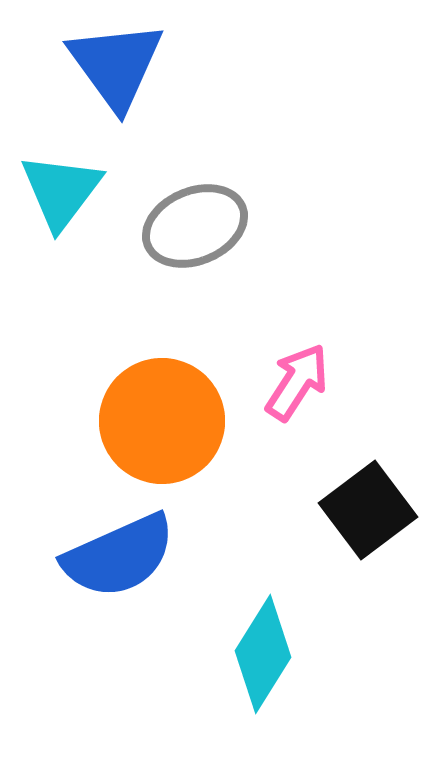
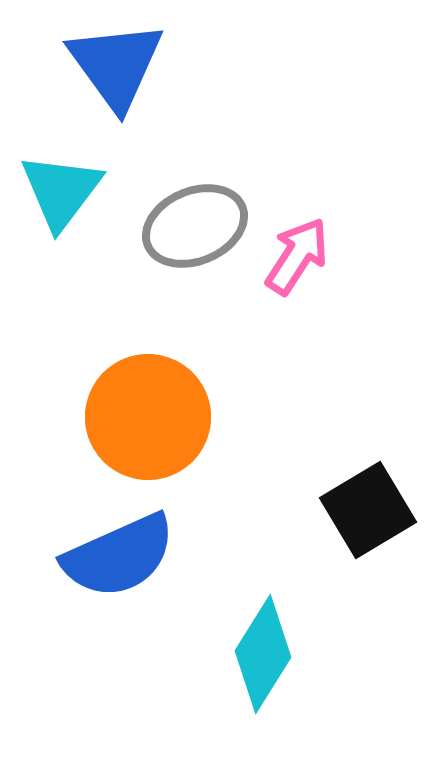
pink arrow: moved 126 px up
orange circle: moved 14 px left, 4 px up
black square: rotated 6 degrees clockwise
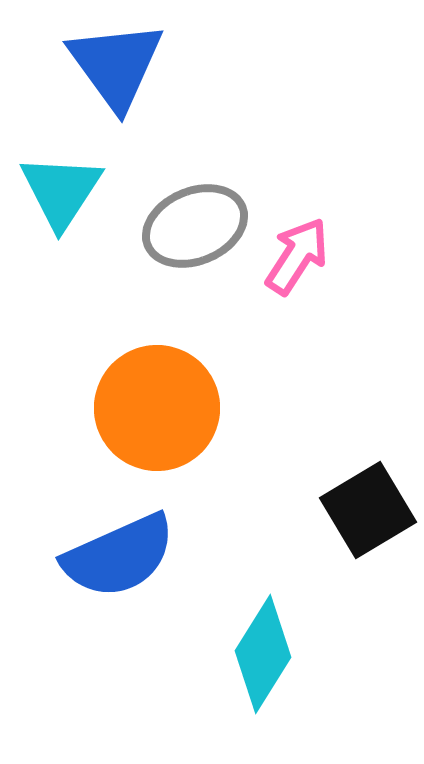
cyan triangle: rotated 4 degrees counterclockwise
orange circle: moved 9 px right, 9 px up
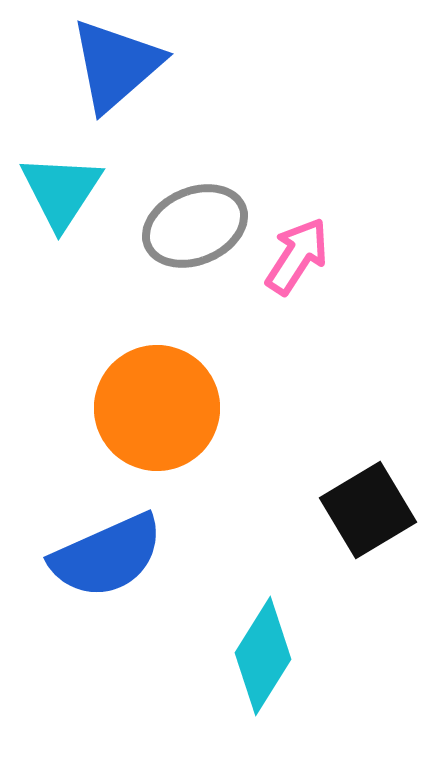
blue triangle: rotated 25 degrees clockwise
blue semicircle: moved 12 px left
cyan diamond: moved 2 px down
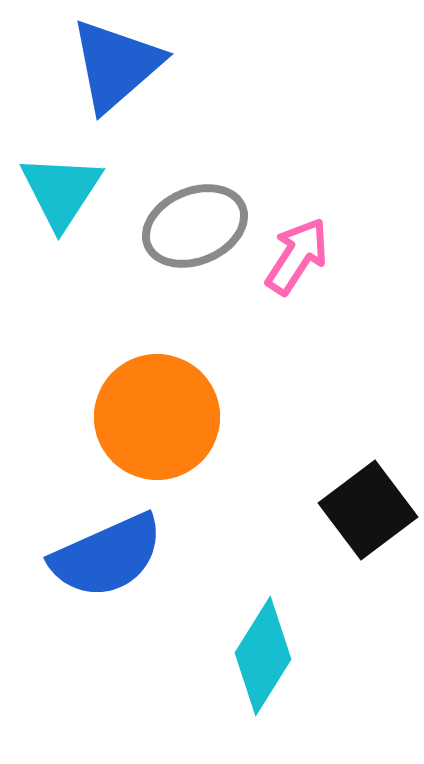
orange circle: moved 9 px down
black square: rotated 6 degrees counterclockwise
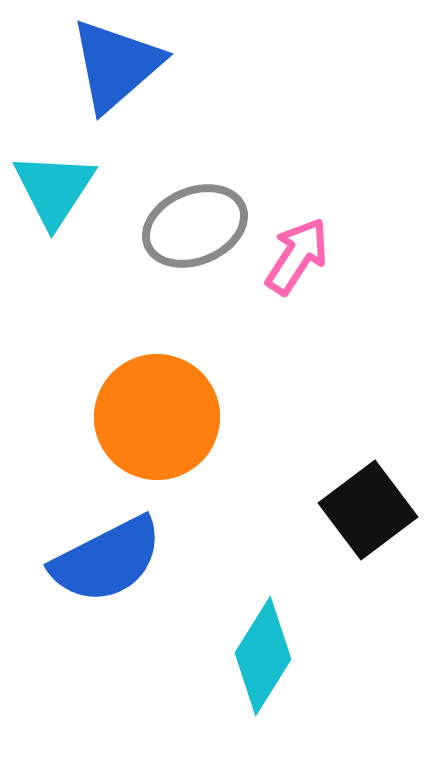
cyan triangle: moved 7 px left, 2 px up
blue semicircle: moved 4 px down; rotated 3 degrees counterclockwise
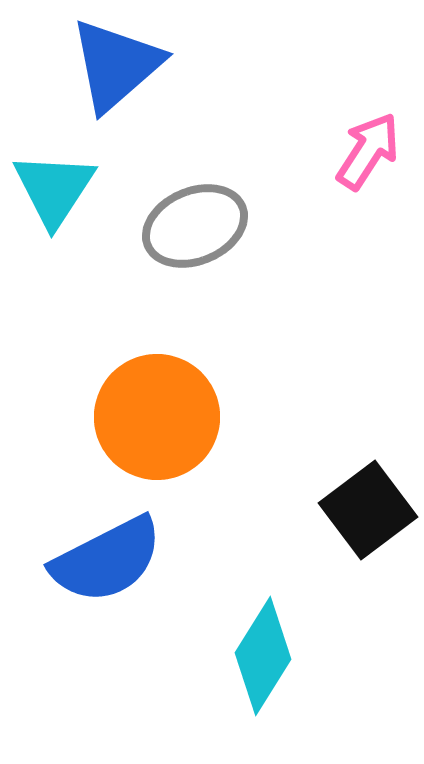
pink arrow: moved 71 px right, 105 px up
